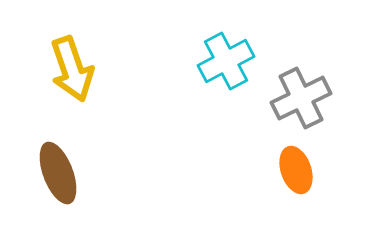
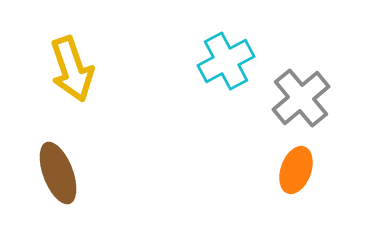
gray cross: rotated 14 degrees counterclockwise
orange ellipse: rotated 39 degrees clockwise
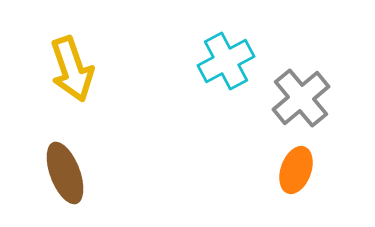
brown ellipse: moved 7 px right
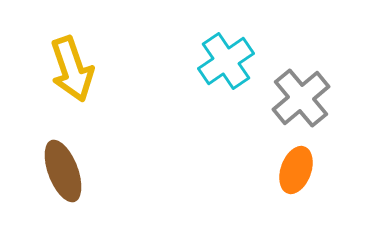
cyan cross: rotated 6 degrees counterclockwise
brown ellipse: moved 2 px left, 2 px up
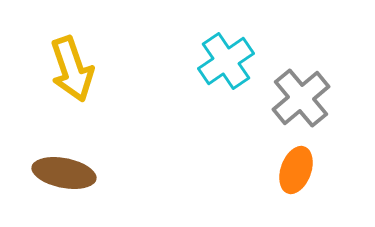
brown ellipse: moved 1 px right, 2 px down; rotated 58 degrees counterclockwise
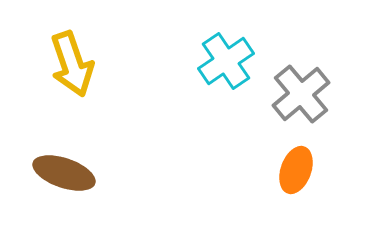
yellow arrow: moved 5 px up
gray cross: moved 4 px up
brown ellipse: rotated 8 degrees clockwise
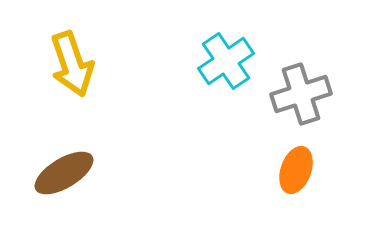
gray cross: rotated 22 degrees clockwise
brown ellipse: rotated 50 degrees counterclockwise
